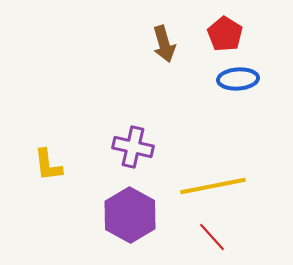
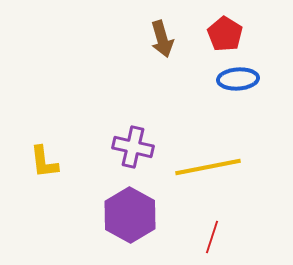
brown arrow: moved 2 px left, 5 px up
yellow L-shape: moved 4 px left, 3 px up
yellow line: moved 5 px left, 19 px up
red line: rotated 60 degrees clockwise
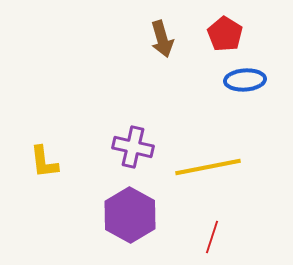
blue ellipse: moved 7 px right, 1 px down
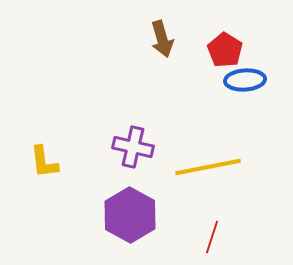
red pentagon: moved 16 px down
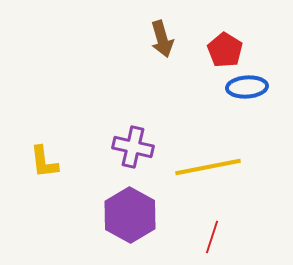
blue ellipse: moved 2 px right, 7 px down
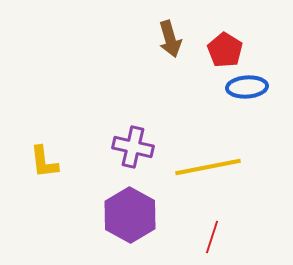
brown arrow: moved 8 px right
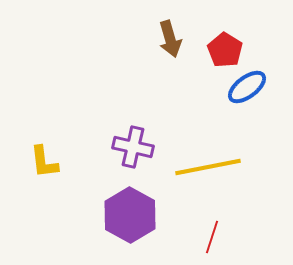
blue ellipse: rotated 33 degrees counterclockwise
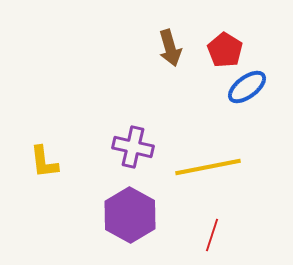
brown arrow: moved 9 px down
red line: moved 2 px up
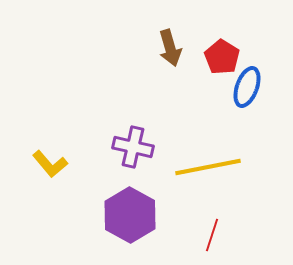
red pentagon: moved 3 px left, 7 px down
blue ellipse: rotated 33 degrees counterclockwise
yellow L-shape: moved 6 px right, 2 px down; rotated 33 degrees counterclockwise
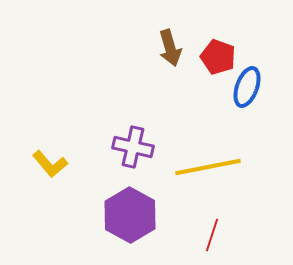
red pentagon: moved 4 px left; rotated 12 degrees counterclockwise
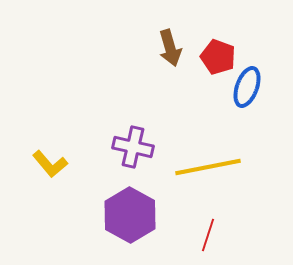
red line: moved 4 px left
